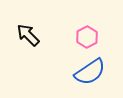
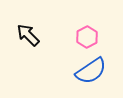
blue semicircle: moved 1 px right, 1 px up
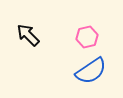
pink hexagon: rotated 15 degrees clockwise
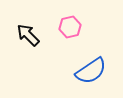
pink hexagon: moved 17 px left, 10 px up
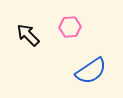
pink hexagon: rotated 10 degrees clockwise
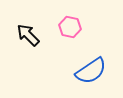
pink hexagon: rotated 15 degrees clockwise
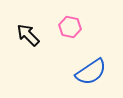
blue semicircle: moved 1 px down
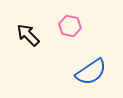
pink hexagon: moved 1 px up
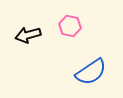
black arrow: rotated 60 degrees counterclockwise
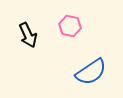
black arrow: rotated 100 degrees counterclockwise
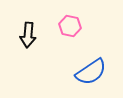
black arrow: rotated 30 degrees clockwise
